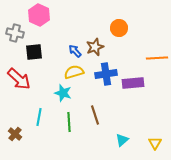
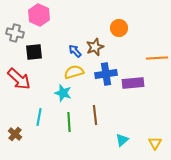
brown line: rotated 12 degrees clockwise
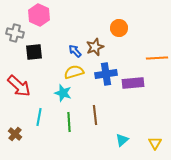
red arrow: moved 7 px down
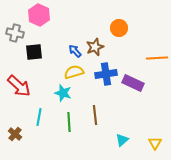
purple rectangle: rotated 30 degrees clockwise
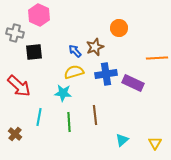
cyan star: rotated 12 degrees counterclockwise
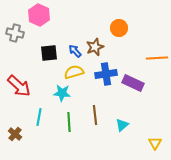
black square: moved 15 px right, 1 px down
cyan star: moved 1 px left
cyan triangle: moved 15 px up
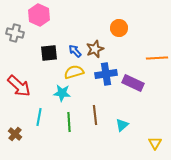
brown star: moved 2 px down
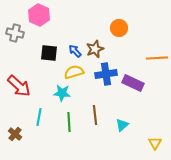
black square: rotated 12 degrees clockwise
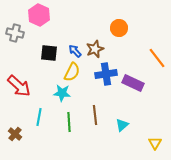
orange line: rotated 55 degrees clockwise
yellow semicircle: moved 2 px left; rotated 132 degrees clockwise
